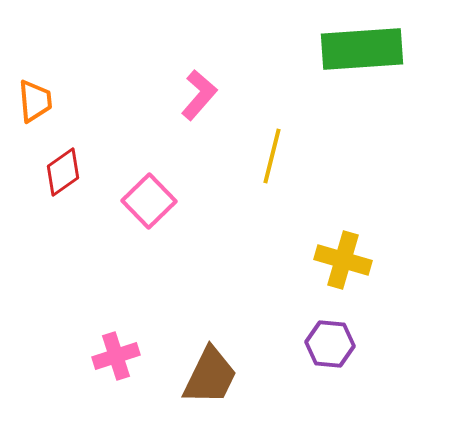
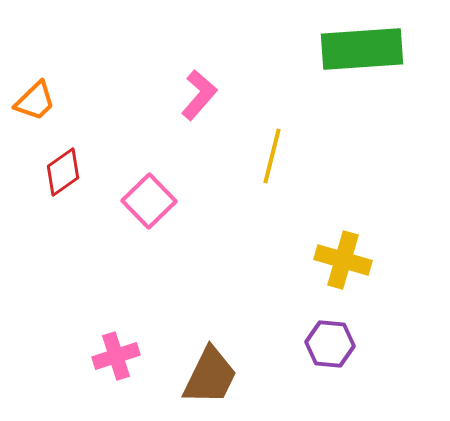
orange trapezoid: rotated 51 degrees clockwise
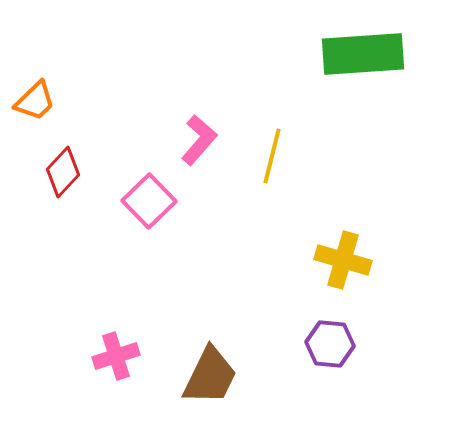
green rectangle: moved 1 px right, 5 px down
pink L-shape: moved 45 px down
red diamond: rotated 12 degrees counterclockwise
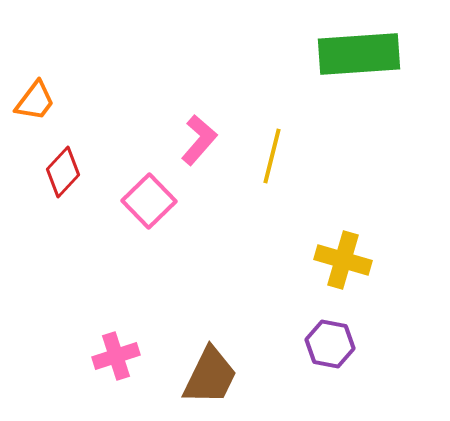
green rectangle: moved 4 px left
orange trapezoid: rotated 9 degrees counterclockwise
purple hexagon: rotated 6 degrees clockwise
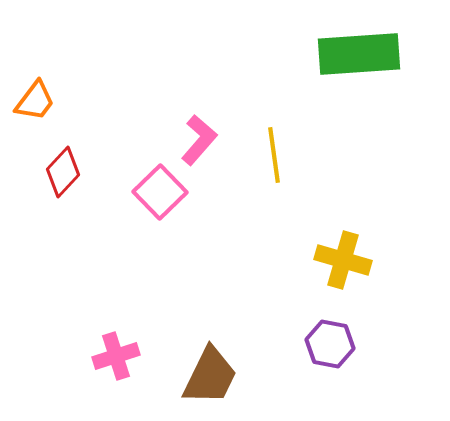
yellow line: moved 2 px right, 1 px up; rotated 22 degrees counterclockwise
pink square: moved 11 px right, 9 px up
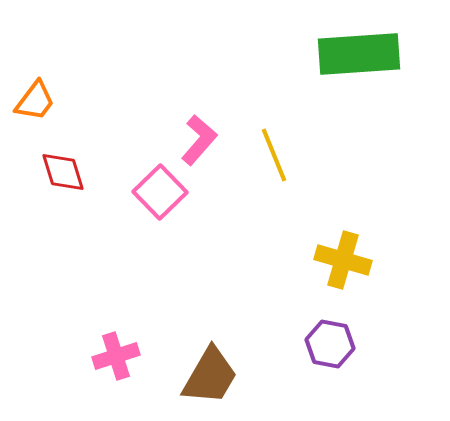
yellow line: rotated 14 degrees counterclockwise
red diamond: rotated 60 degrees counterclockwise
brown trapezoid: rotated 4 degrees clockwise
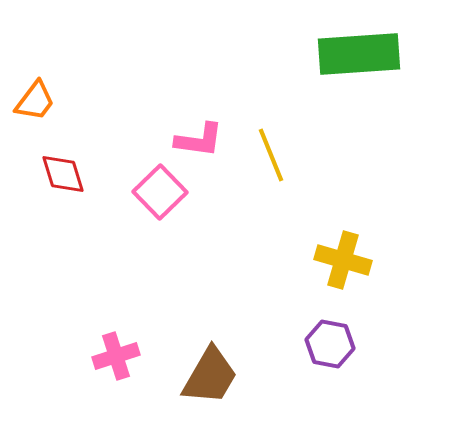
pink L-shape: rotated 57 degrees clockwise
yellow line: moved 3 px left
red diamond: moved 2 px down
